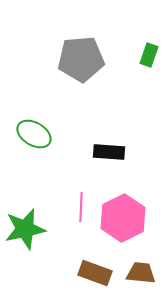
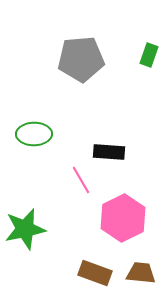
green ellipse: rotated 32 degrees counterclockwise
pink line: moved 27 px up; rotated 32 degrees counterclockwise
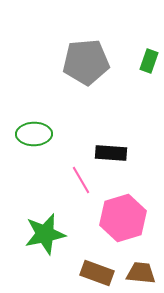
green rectangle: moved 6 px down
gray pentagon: moved 5 px right, 3 px down
black rectangle: moved 2 px right, 1 px down
pink hexagon: rotated 9 degrees clockwise
green star: moved 20 px right, 5 px down
brown rectangle: moved 2 px right
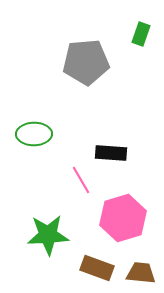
green rectangle: moved 8 px left, 27 px up
green star: moved 3 px right, 1 px down; rotated 9 degrees clockwise
brown rectangle: moved 5 px up
